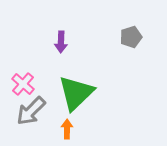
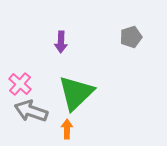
pink cross: moved 3 px left
gray arrow: rotated 64 degrees clockwise
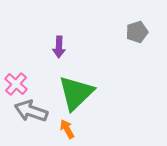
gray pentagon: moved 6 px right, 5 px up
purple arrow: moved 2 px left, 5 px down
pink cross: moved 4 px left
orange arrow: rotated 30 degrees counterclockwise
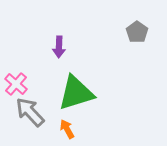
gray pentagon: rotated 20 degrees counterclockwise
green triangle: rotated 27 degrees clockwise
gray arrow: moved 1 px left, 1 px down; rotated 28 degrees clockwise
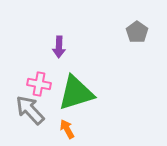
pink cross: moved 23 px right; rotated 30 degrees counterclockwise
gray arrow: moved 2 px up
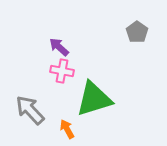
purple arrow: rotated 130 degrees clockwise
pink cross: moved 23 px right, 13 px up
green triangle: moved 18 px right, 6 px down
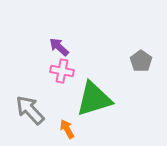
gray pentagon: moved 4 px right, 29 px down
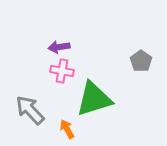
purple arrow: rotated 50 degrees counterclockwise
